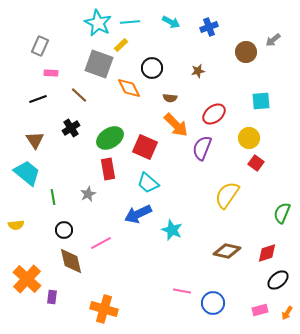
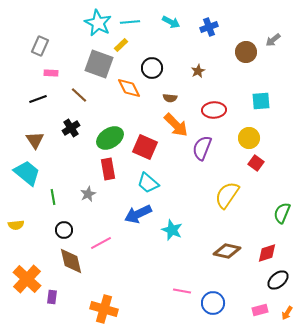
brown star at (198, 71): rotated 16 degrees counterclockwise
red ellipse at (214, 114): moved 4 px up; rotated 35 degrees clockwise
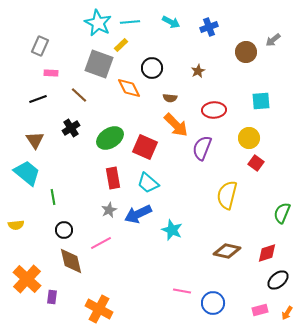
red rectangle at (108, 169): moved 5 px right, 9 px down
gray star at (88, 194): moved 21 px right, 16 px down
yellow semicircle at (227, 195): rotated 20 degrees counterclockwise
orange cross at (104, 309): moved 5 px left; rotated 12 degrees clockwise
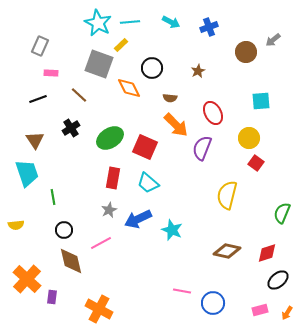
red ellipse at (214, 110): moved 1 px left, 3 px down; rotated 65 degrees clockwise
cyan trapezoid at (27, 173): rotated 32 degrees clockwise
red rectangle at (113, 178): rotated 20 degrees clockwise
blue arrow at (138, 214): moved 5 px down
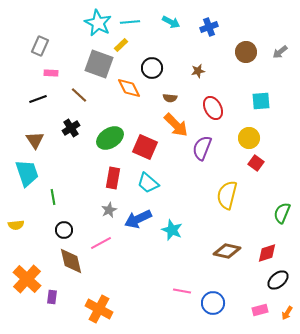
gray arrow at (273, 40): moved 7 px right, 12 px down
brown star at (198, 71): rotated 16 degrees clockwise
red ellipse at (213, 113): moved 5 px up
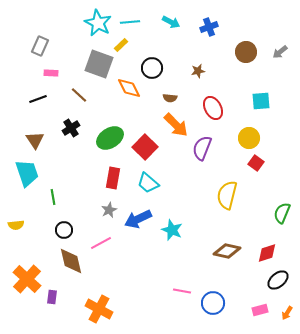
red square at (145, 147): rotated 20 degrees clockwise
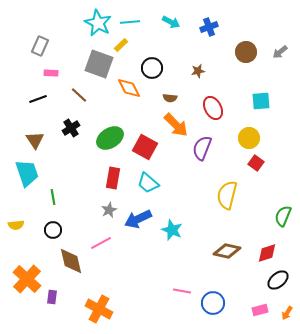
red square at (145, 147): rotated 15 degrees counterclockwise
green semicircle at (282, 213): moved 1 px right, 3 px down
black circle at (64, 230): moved 11 px left
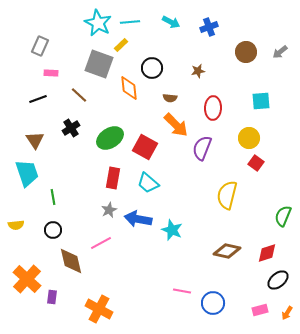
orange diamond at (129, 88): rotated 20 degrees clockwise
red ellipse at (213, 108): rotated 30 degrees clockwise
blue arrow at (138, 219): rotated 36 degrees clockwise
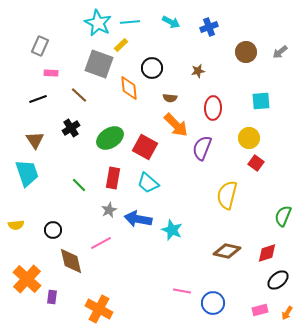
green line at (53, 197): moved 26 px right, 12 px up; rotated 35 degrees counterclockwise
